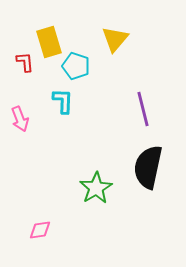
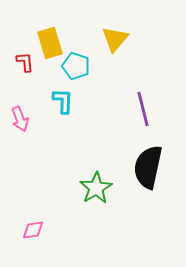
yellow rectangle: moved 1 px right, 1 px down
pink diamond: moved 7 px left
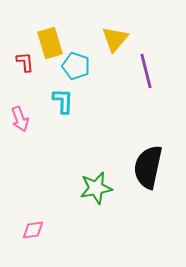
purple line: moved 3 px right, 38 px up
green star: rotated 20 degrees clockwise
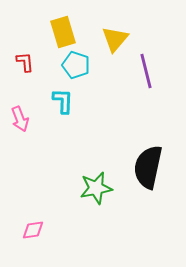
yellow rectangle: moved 13 px right, 11 px up
cyan pentagon: moved 1 px up
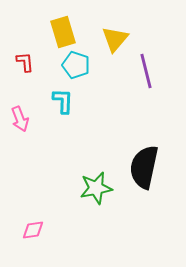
black semicircle: moved 4 px left
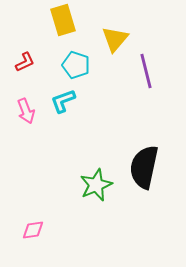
yellow rectangle: moved 12 px up
red L-shape: rotated 70 degrees clockwise
cyan L-shape: rotated 112 degrees counterclockwise
pink arrow: moved 6 px right, 8 px up
green star: moved 3 px up; rotated 12 degrees counterclockwise
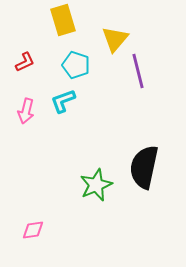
purple line: moved 8 px left
pink arrow: rotated 35 degrees clockwise
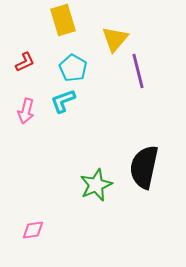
cyan pentagon: moved 3 px left, 3 px down; rotated 12 degrees clockwise
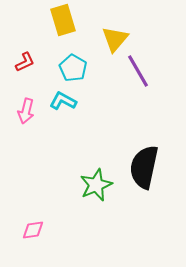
purple line: rotated 16 degrees counterclockwise
cyan L-shape: rotated 48 degrees clockwise
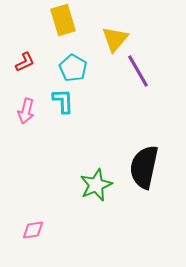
cyan L-shape: rotated 60 degrees clockwise
